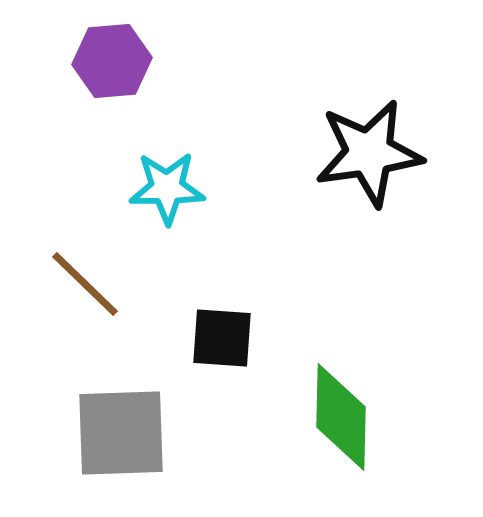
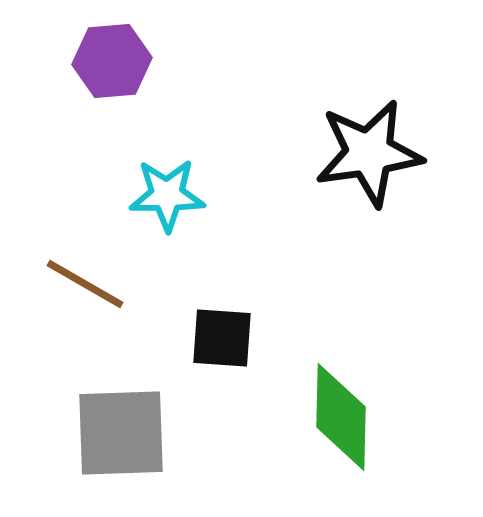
cyan star: moved 7 px down
brown line: rotated 14 degrees counterclockwise
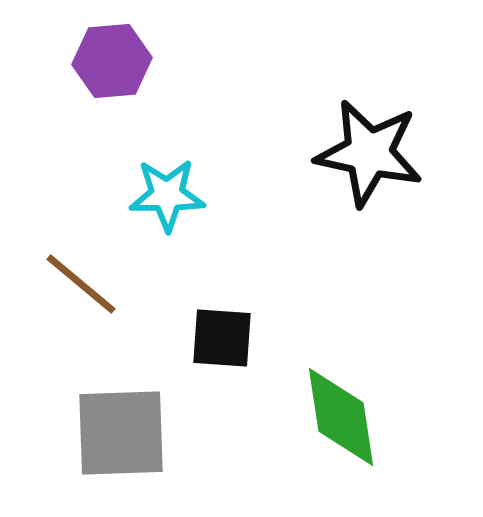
black star: rotated 20 degrees clockwise
brown line: moved 4 px left; rotated 10 degrees clockwise
green diamond: rotated 10 degrees counterclockwise
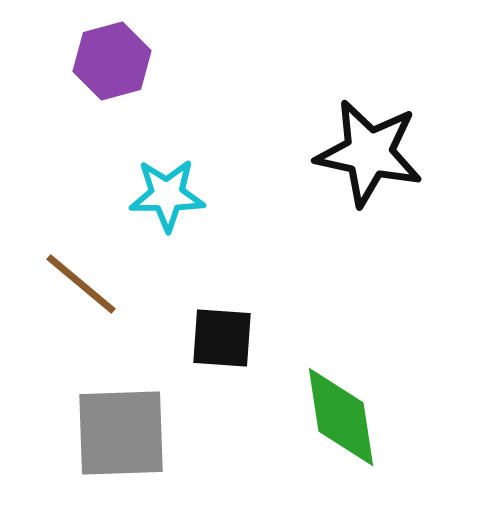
purple hexagon: rotated 10 degrees counterclockwise
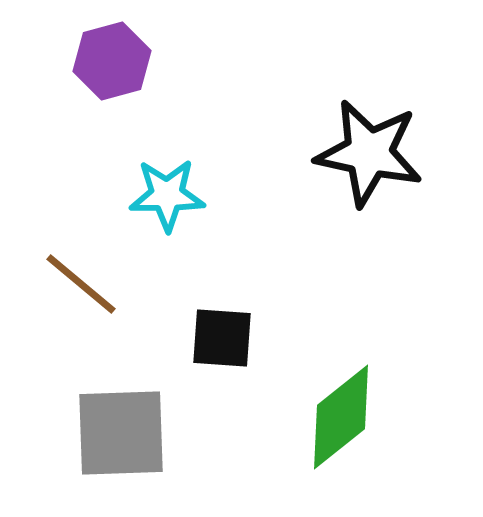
green diamond: rotated 60 degrees clockwise
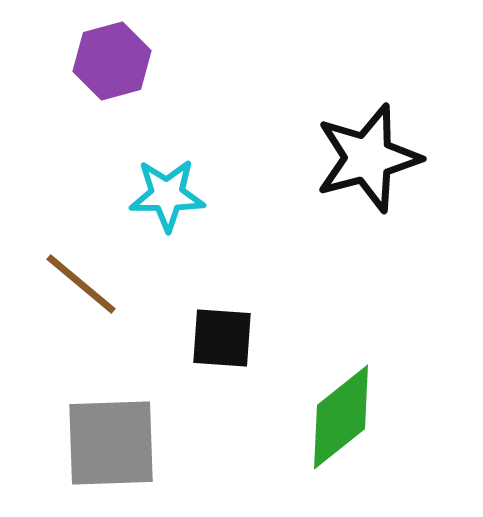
black star: moved 1 px left, 5 px down; rotated 27 degrees counterclockwise
gray square: moved 10 px left, 10 px down
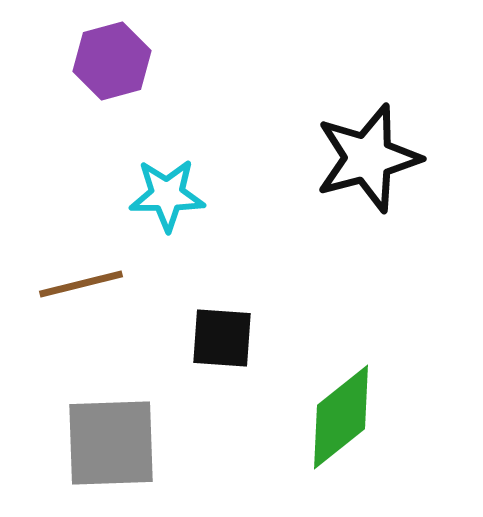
brown line: rotated 54 degrees counterclockwise
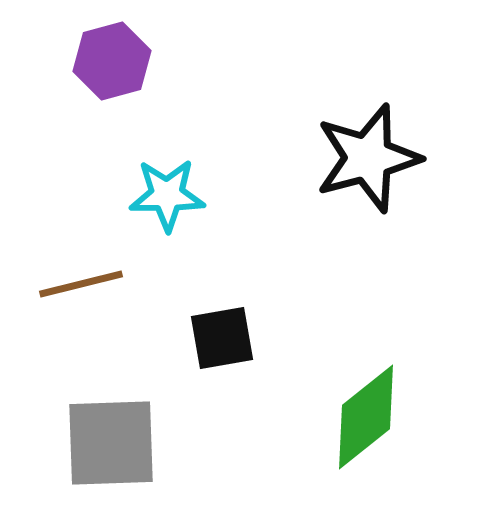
black square: rotated 14 degrees counterclockwise
green diamond: moved 25 px right
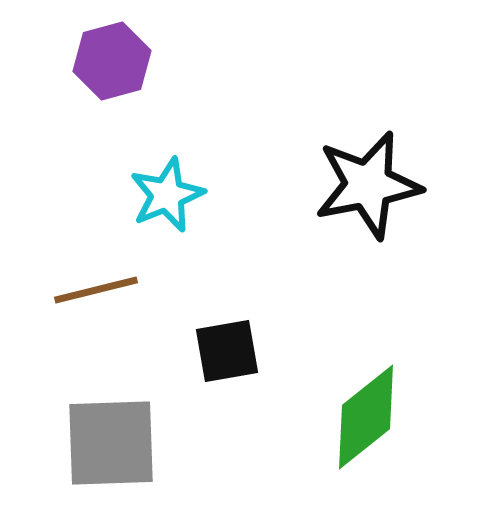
black star: moved 27 px down; rotated 4 degrees clockwise
cyan star: rotated 22 degrees counterclockwise
brown line: moved 15 px right, 6 px down
black square: moved 5 px right, 13 px down
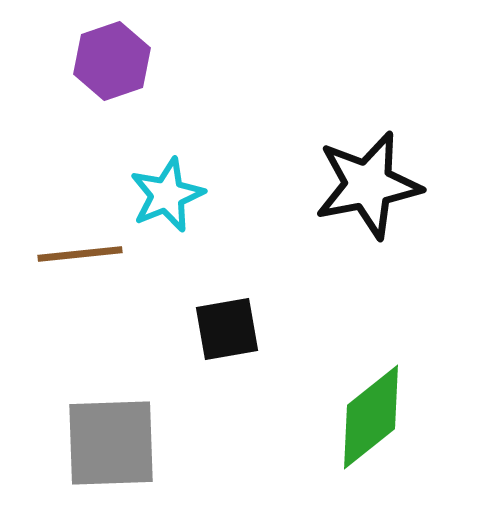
purple hexagon: rotated 4 degrees counterclockwise
brown line: moved 16 px left, 36 px up; rotated 8 degrees clockwise
black square: moved 22 px up
green diamond: moved 5 px right
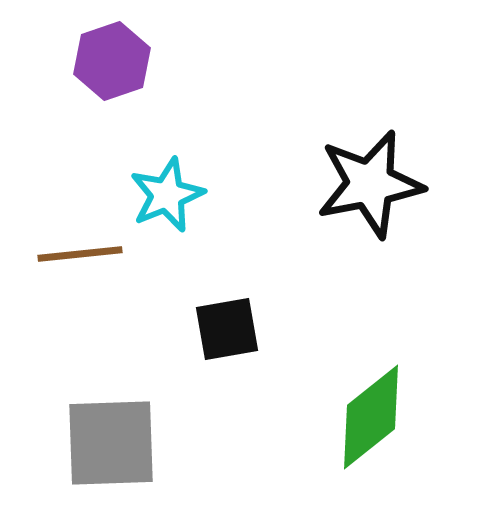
black star: moved 2 px right, 1 px up
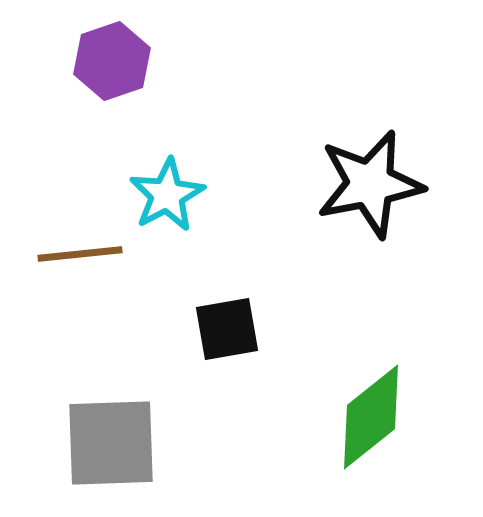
cyan star: rotated 6 degrees counterclockwise
